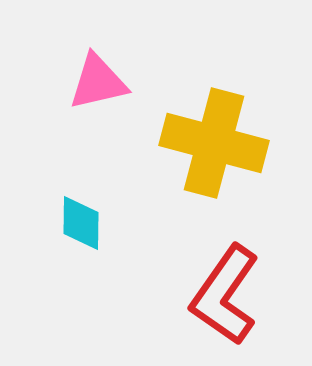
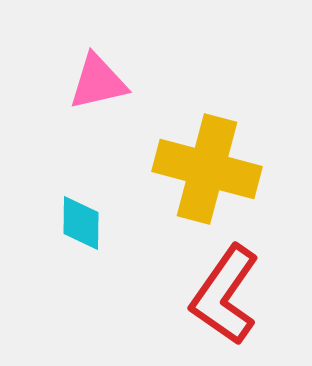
yellow cross: moved 7 px left, 26 px down
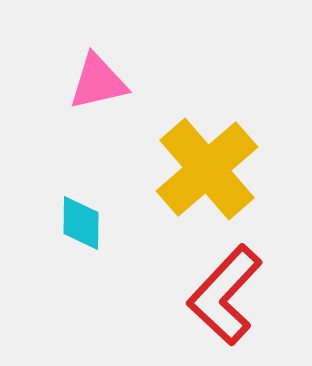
yellow cross: rotated 34 degrees clockwise
red L-shape: rotated 8 degrees clockwise
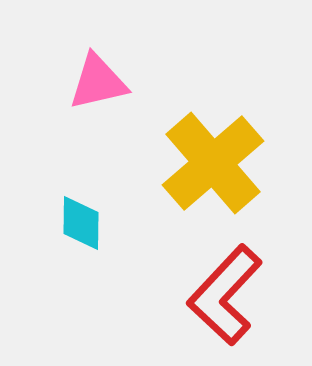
yellow cross: moved 6 px right, 6 px up
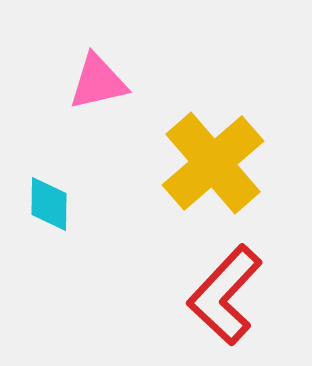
cyan diamond: moved 32 px left, 19 px up
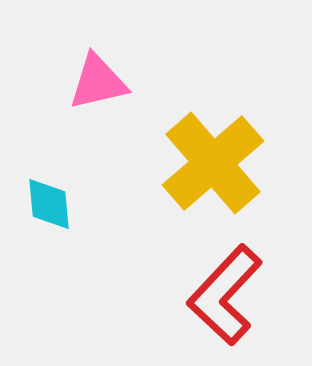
cyan diamond: rotated 6 degrees counterclockwise
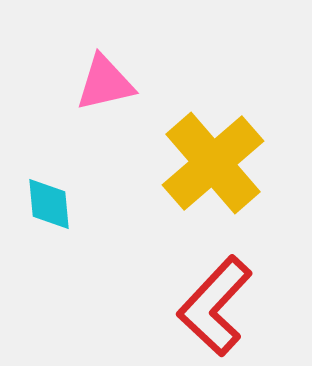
pink triangle: moved 7 px right, 1 px down
red L-shape: moved 10 px left, 11 px down
